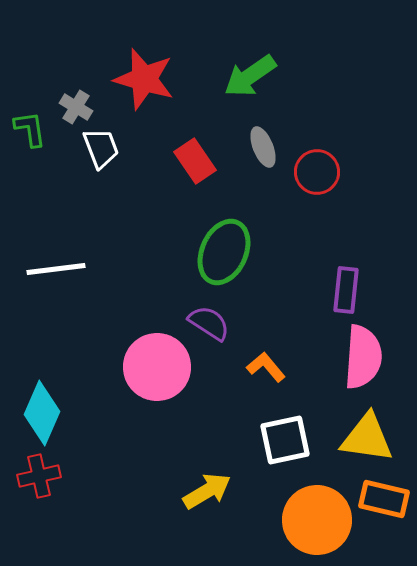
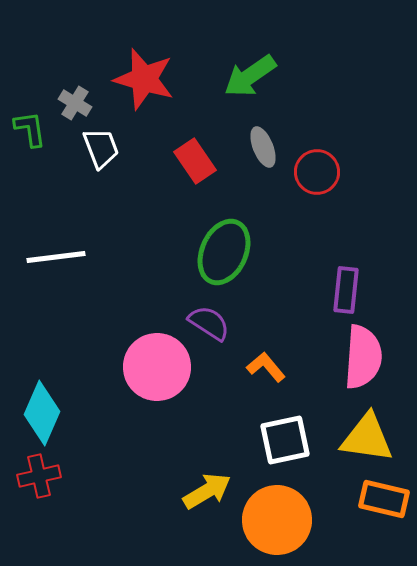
gray cross: moved 1 px left, 4 px up
white line: moved 12 px up
orange circle: moved 40 px left
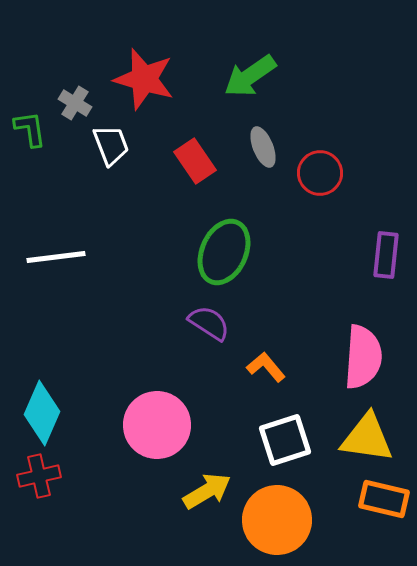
white trapezoid: moved 10 px right, 3 px up
red circle: moved 3 px right, 1 px down
purple rectangle: moved 40 px right, 35 px up
pink circle: moved 58 px down
white square: rotated 6 degrees counterclockwise
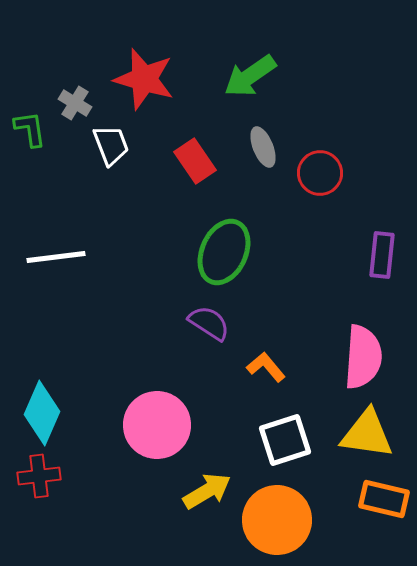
purple rectangle: moved 4 px left
yellow triangle: moved 4 px up
red cross: rotated 6 degrees clockwise
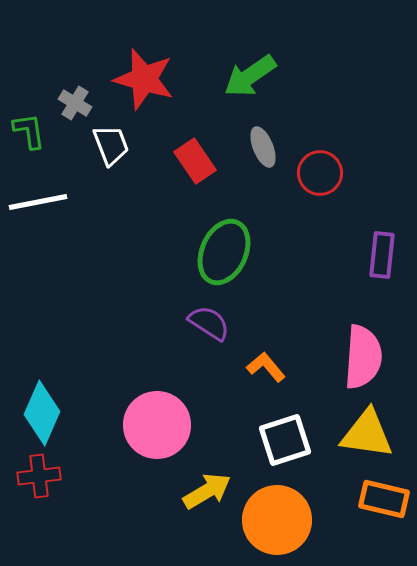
green L-shape: moved 1 px left, 2 px down
white line: moved 18 px left, 55 px up; rotated 4 degrees counterclockwise
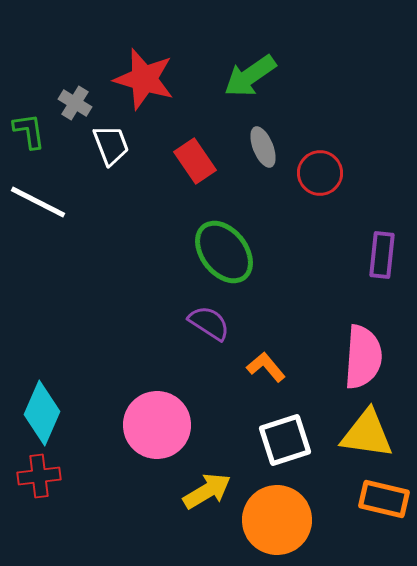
white line: rotated 38 degrees clockwise
green ellipse: rotated 62 degrees counterclockwise
